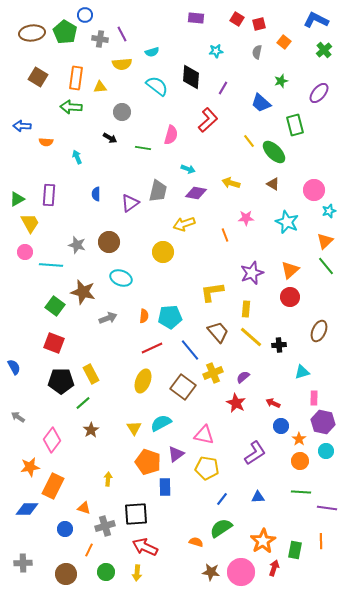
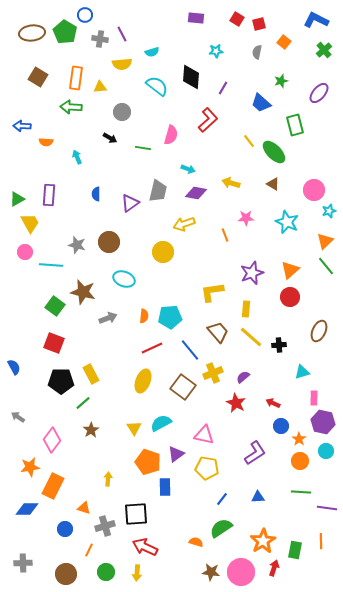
cyan ellipse at (121, 278): moved 3 px right, 1 px down
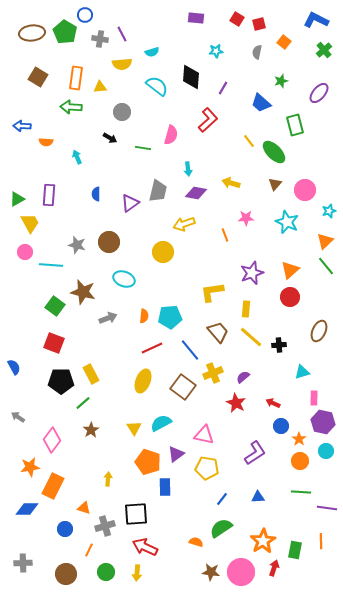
cyan arrow at (188, 169): rotated 64 degrees clockwise
brown triangle at (273, 184): moved 2 px right; rotated 40 degrees clockwise
pink circle at (314, 190): moved 9 px left
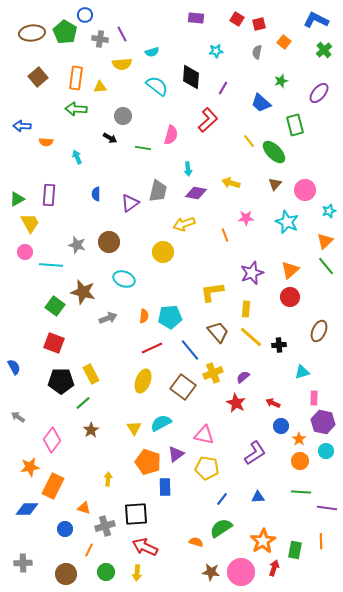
brown square at (38, 77): rotated 18 degrees clockwise
green arrow at (71, 107): moved 5 px right, 2 px down
gray circle at (122, 112): moved 1 px right, 4 px down
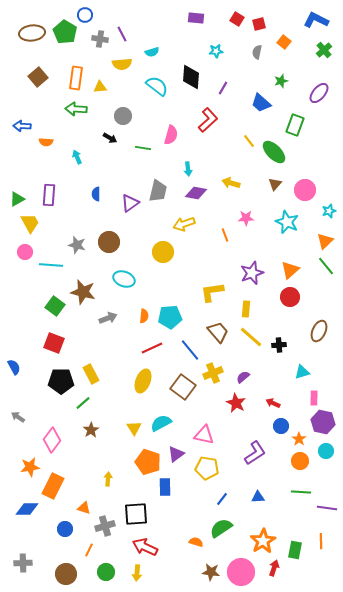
green rectangle at (295, 125): rotated 35 degrees clockwise
